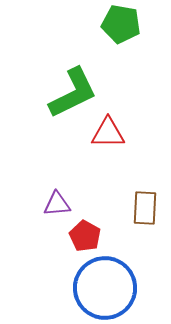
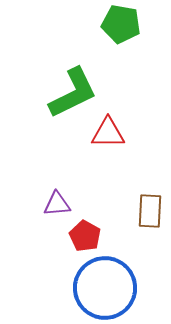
brown rectangle: moved 5 px right, 3 px down
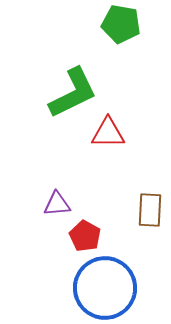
brown rectangle: moved 1 px up
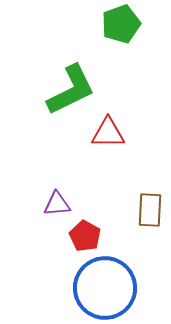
green pentagon: rotated 30 degrees counterclockwise
green L-shape: moved 2 px left, 3 px up
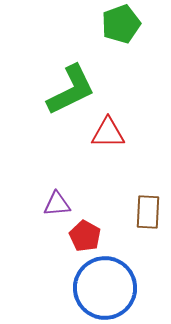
brown rectangle: moved 2 px left, 2 px down
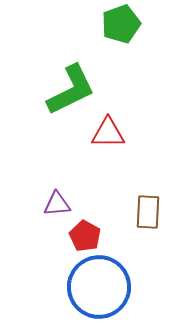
blue circle: moved 6 px left, 1 px up
